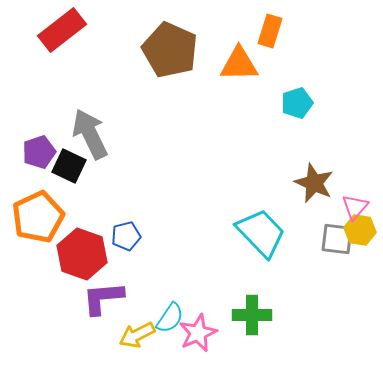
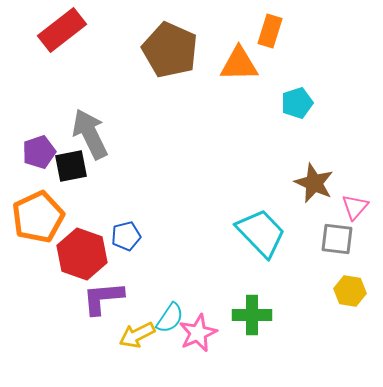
black square: moved 2 px right; rotated 36 degrees counterclockwise
yellow hexagon: moved 10 px left, 61 px down
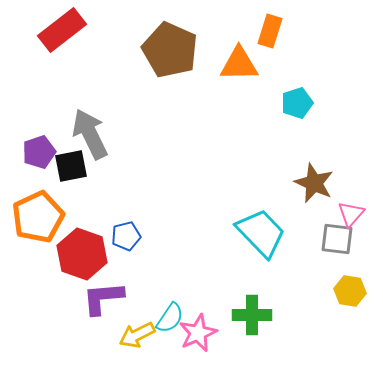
pink triangle: moved 4 px left, 7 px down
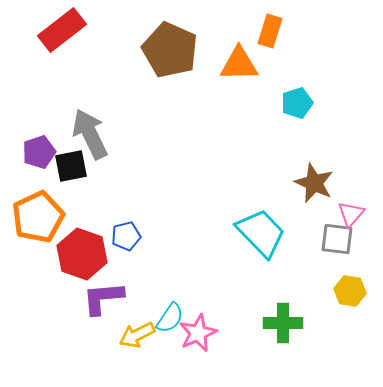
green cross: moved 31 px right, 8 px down
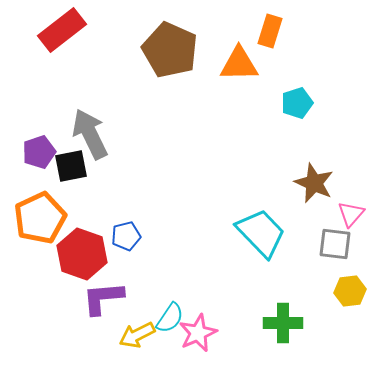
orange pentagon: moved 2 px right, 1 px down
gray square: moved 2 px left, 5 px down
yellow hexagon: rotated 16 degrees counterclockwise
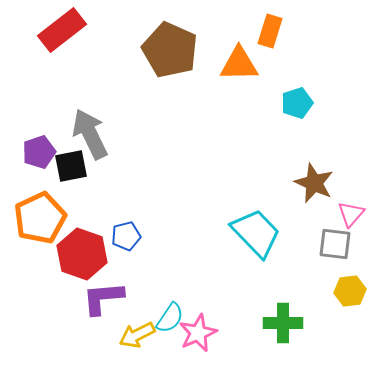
cyan trapezoid: moved 5 px left
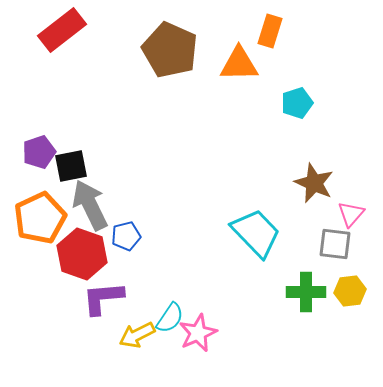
gray arrow: moved 71 px down
green cross: moved 23 px right, 31 px up
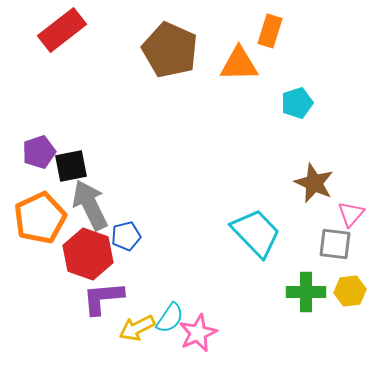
red hexagon: moved 6 px right
yellow arrow: moved 7 px up
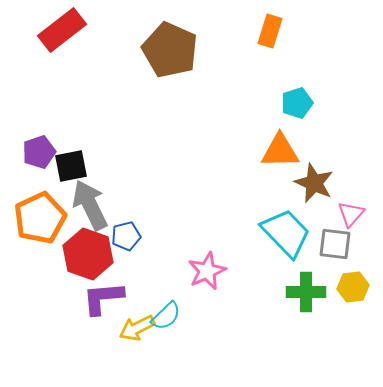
orange triangle: moved 41 px right, 87 px down
cyan trapezoid: moved 30 px right
yellow hexagon: moved 3 px right, 4 px up
cyan semicircle: moved 4 px left, 2 px up; rotated 12 degrees clockwise
pink star: moved 9 px right, 62 px up
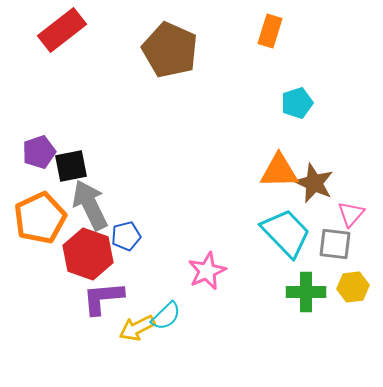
orange triangle: moved 1 px left, 20 px down
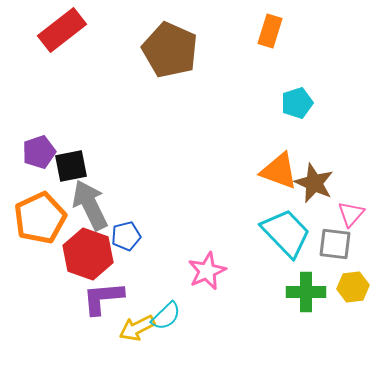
orange triangle: rotated 21 degrees clockwise
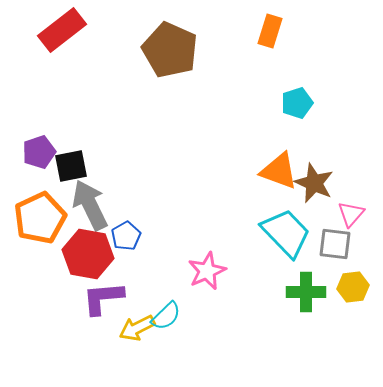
blue pentagon: rotated 16 degrees counterclockwise
red hexagon: rotated 9 degrees counterclockwise
